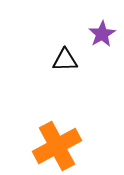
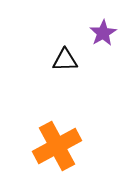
purple star: moved 1 px right, 1 px up
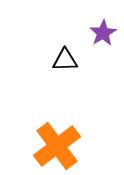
orange cross: rotated 9 degrees counterclockwise
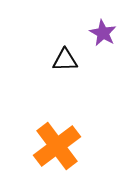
purple star: rotated 12 degrees counterclockwise
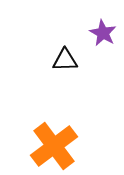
orange cross: moved 3 px left
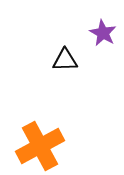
orange cross: moved 14 px left; rotated 9 degrees clockwise
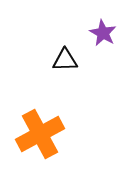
orange cross: moved 12 px up
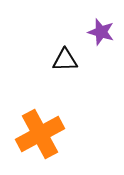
purple star: moved 2 px left, 1 px up; rotated 12 degrees counterclockwise
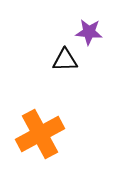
purple star: moved 12 px left; rotated 12 degrees counterclockwise
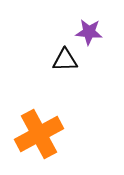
orange cross: moved 1 px left
